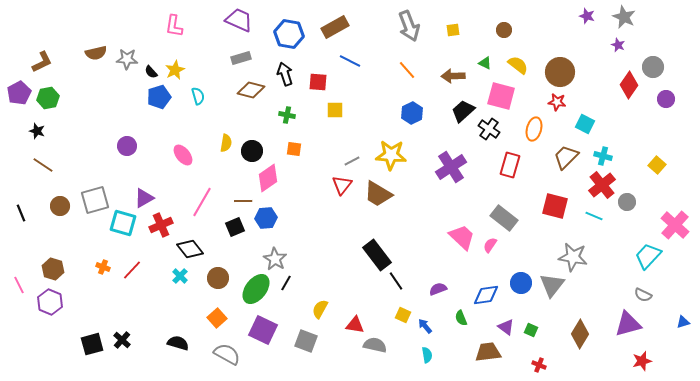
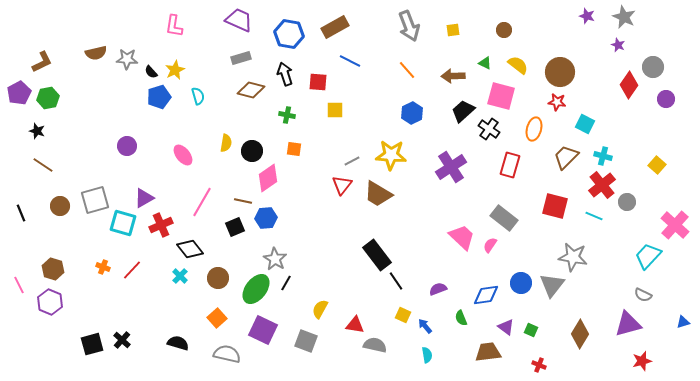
brown line at (243, 201): rotated 12 degrees clockwise
gray semicircle at (227, 354): rotated 16 degrees counterclockwise
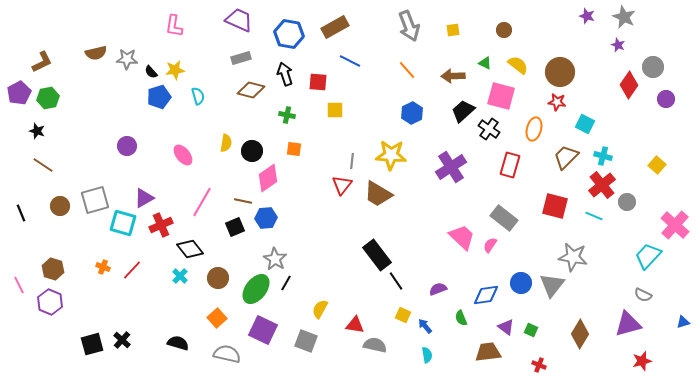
yellow star at (175, 70): rotated 18 degrees clockwise
gray line at (352, 161): rotated 56 degrees counterclockwise
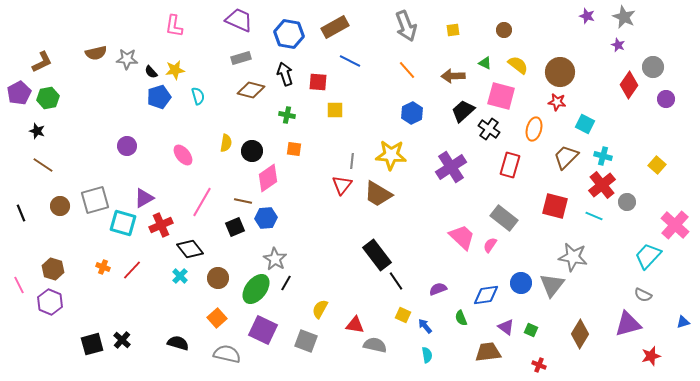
gray arrow at (409, 26): moved 3 px left
red star at (642, 361): moved 9 px right, 5 px up
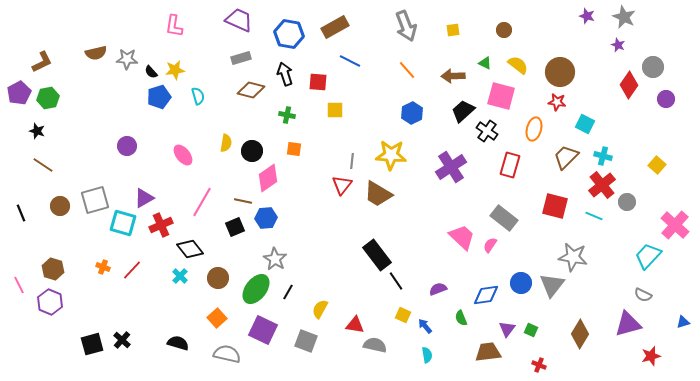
black cross at (489, 129): moved 2 px left, 2 px down
black line at (286, 283): moved 2 px right, 9 px down
purple triangle at (506, 327): moved 1 px right, 2 px down; rotated 30 degrees clockwise
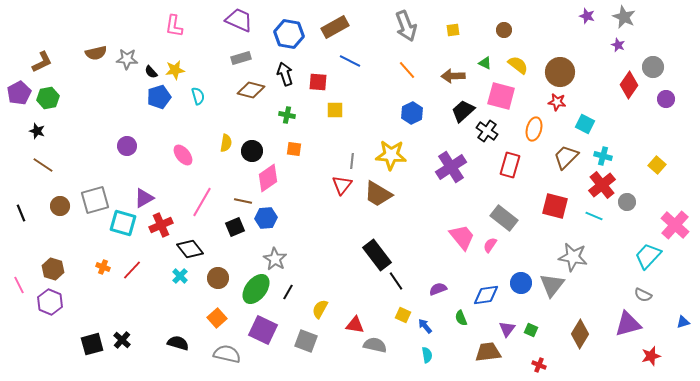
pink trapezoid at (462, 237): rotated 8 degrees clockwise
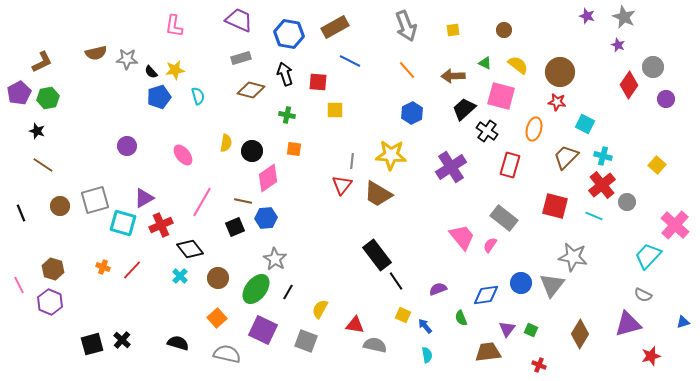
black trapezoid at (463, 111): moved 1 px right, 2 px up
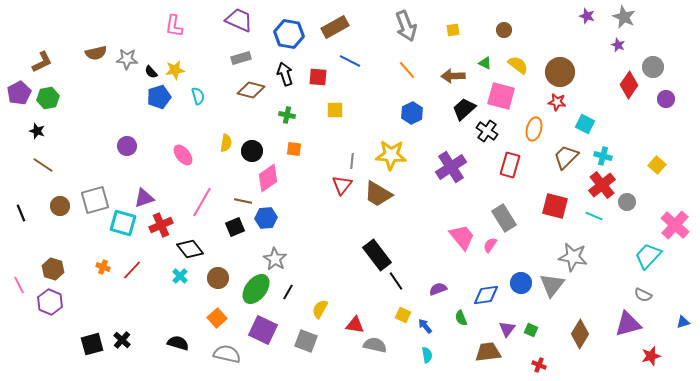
red square at (318, 82): moved 5 px up
purple triangle at (144, 198): rotated 10 degrees clockwise
gray rectangle at (504, 218): rotated 20 degrees clockwise
